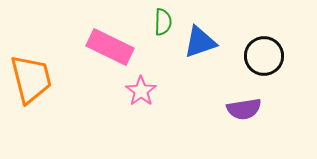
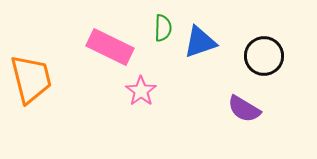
green semicircle: moved 6 px down
purple semicircle: rotated 40 degrees clockwise
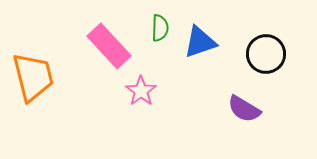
green semicircle: moved 3 px left
pink rectangle: moved 1 px left, 1 px up; rotated 21 degrees clockwise
black circle: moved 2 px right, 2 px up
orange trapezoid: moved 2 px right, 2 px up
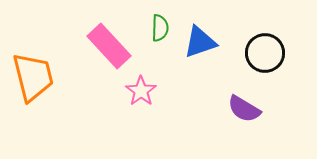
black circle: moved 1 px left, 1 px up
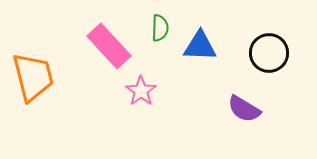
blue triangle: moved 4 px down; rotated 21 degrees clockwise
black circle: moved 4 px right
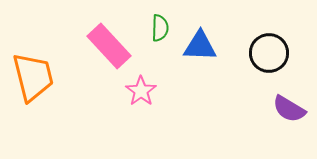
purple semicircle: moved 45 px right
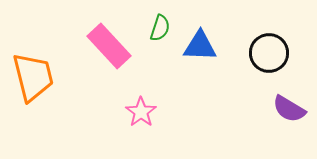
green semicircle: rotated 16 degrees clockwise
pink star: moved 21 px down
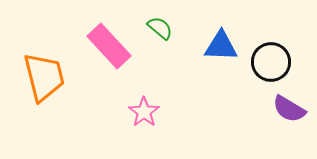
green semicircle: rotated 68 degrees counterclockwise
blue triangle: moved 21 px right
black circle: moved 2 px right, 9 px down
orange trapezoid: moved 11 px right
pink star: moved 3 px right
